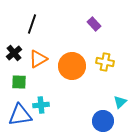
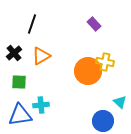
orange triangle: moved 3 px right, 3 px up
orange circle: moved 16 px right, 5 px down
cyan triangle: rotated 32 degrees counterclockwise
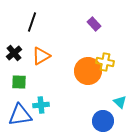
black line: moved 2 px up
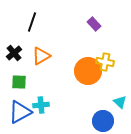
blue triangle: moved 3 px up; rotated 20 degrees counterclockwise
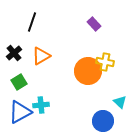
green square: rotated 35 degrees counterclockwise
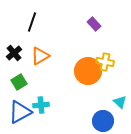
orange triangle: moved 1 px left
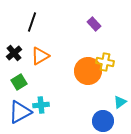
cyan triangle: rotated 40 degrees clockwise
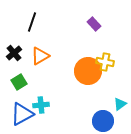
cyan triangle: moved 2 px down
blue triangle: moved 2 px right, 2 px down
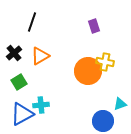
purple rectangle: moved 2 px down; rotated 24 degrees clockwise
cyan triangle: rotated 16 degrees clockwise
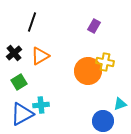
purple rectangle: rotated 48 degrees clockwise
